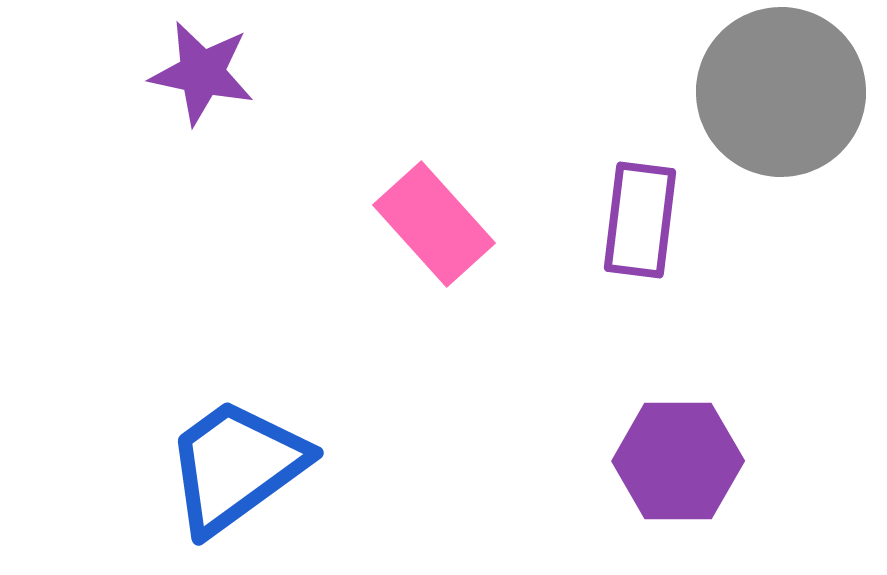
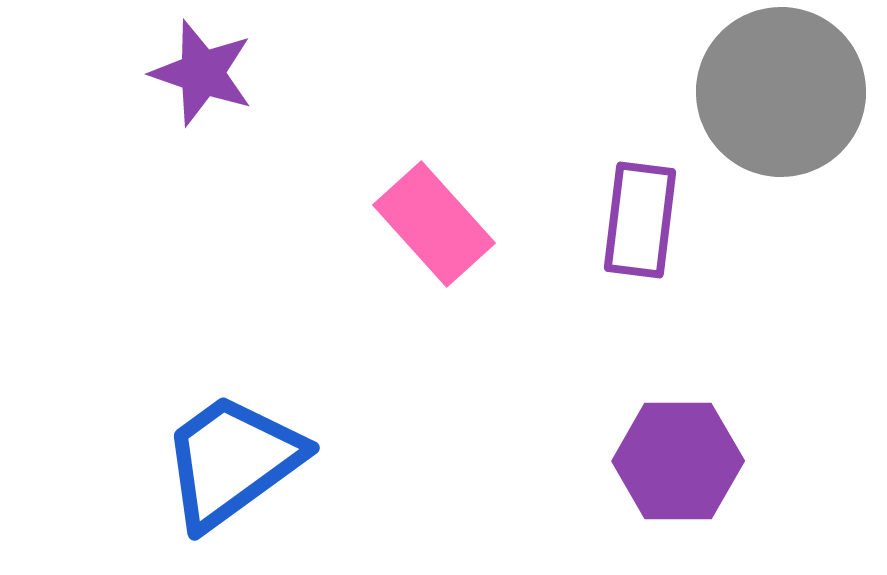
purple star: rotated 7 degrees clockwise
blue trapezoid: moved 4 px left, 5 px up
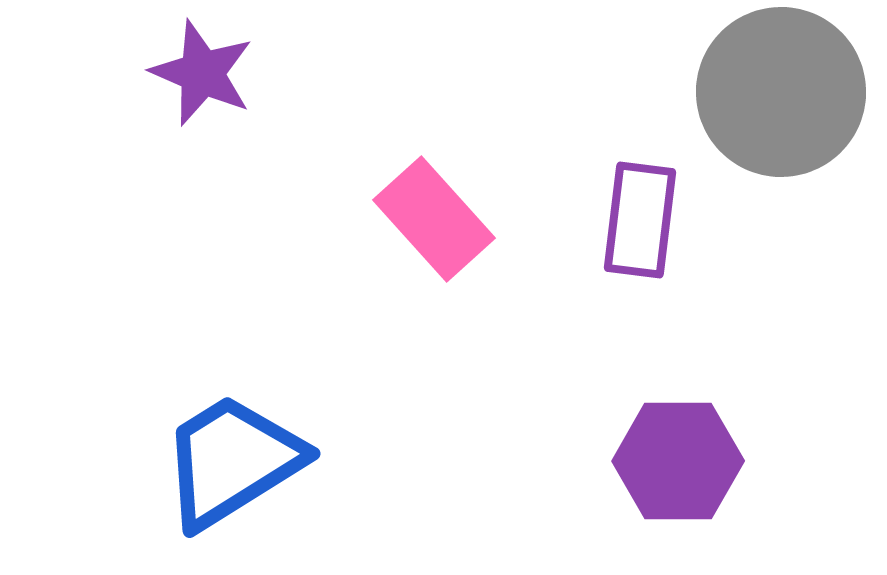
purple star: rotated 4 degrees clockwise
pink rectangle: moved 5 px up
blue trapezoid: rotated 4 degrees clockwise
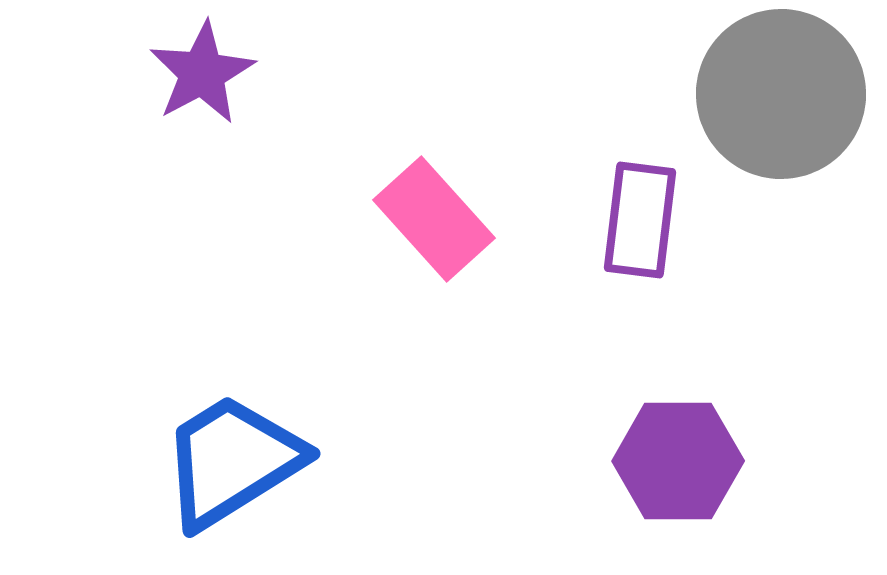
purple star: rotated 21 degrees clockwise
gray circle: moved 2 px down
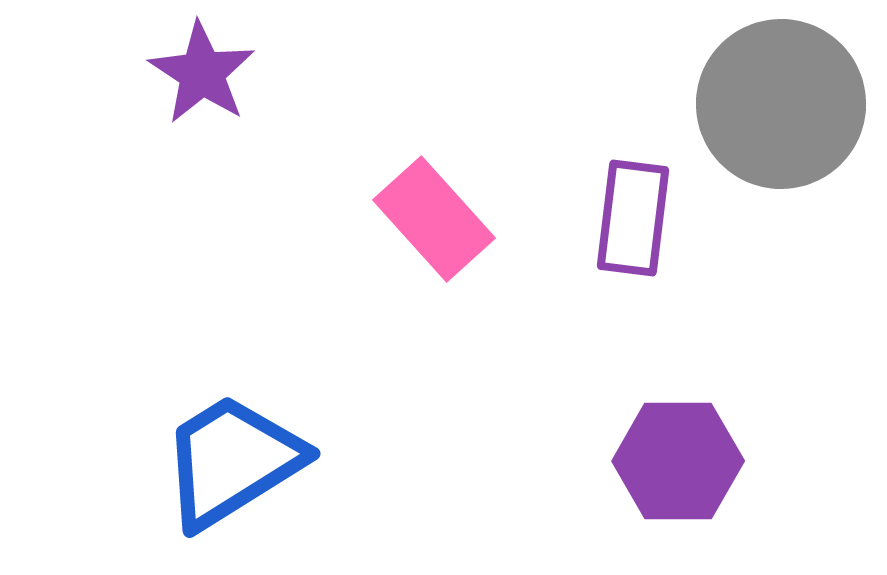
purple star: rotated 11 degrees counterclockwise
gray circle: moved 10 px down
purple rectangle: moved 7 px left, 2 px up
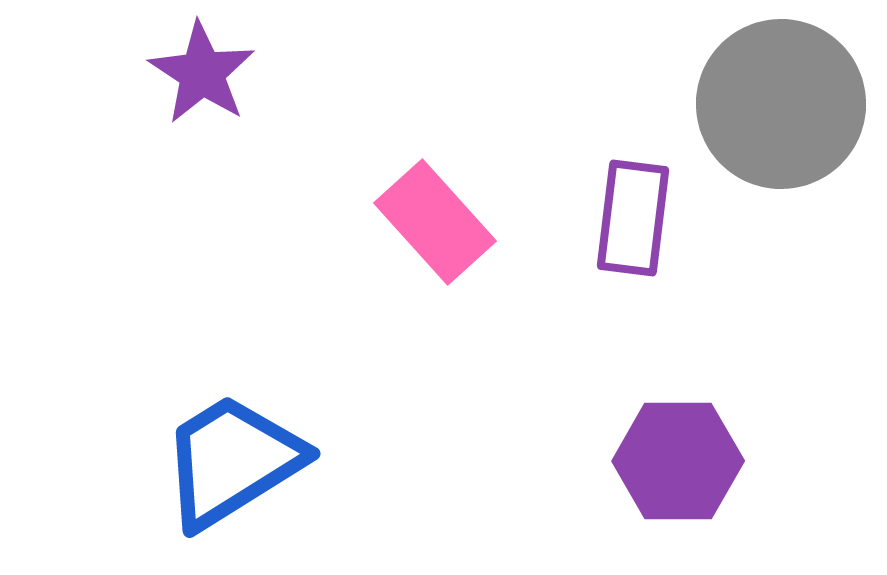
pink rectangle: moved 1 px right, 3 px down
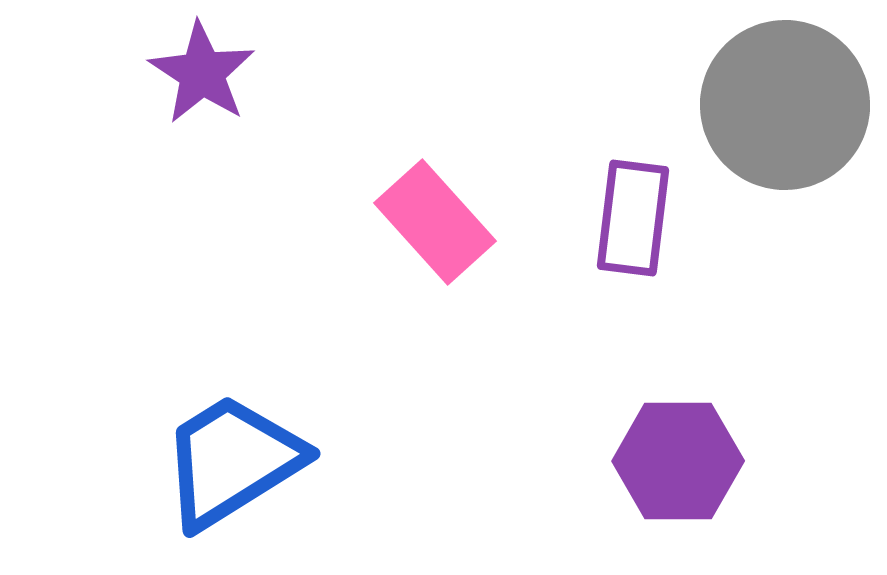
gray circle: moved 4 px right, 1 px down
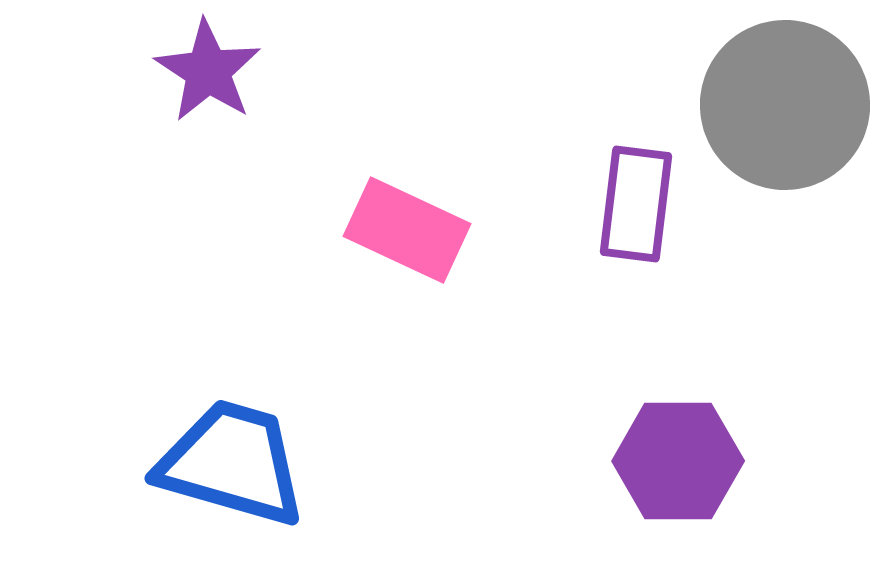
purple star: moved 6 px right, 2 px up
purple rectangle: moved 3 px right, 14 px up
pink rectangle: moved 28 px left, 8 px down; rotated 23 degrees counterclockwise
blue trapezoid: moved 2 px down; rotated 48 degrees clockwise
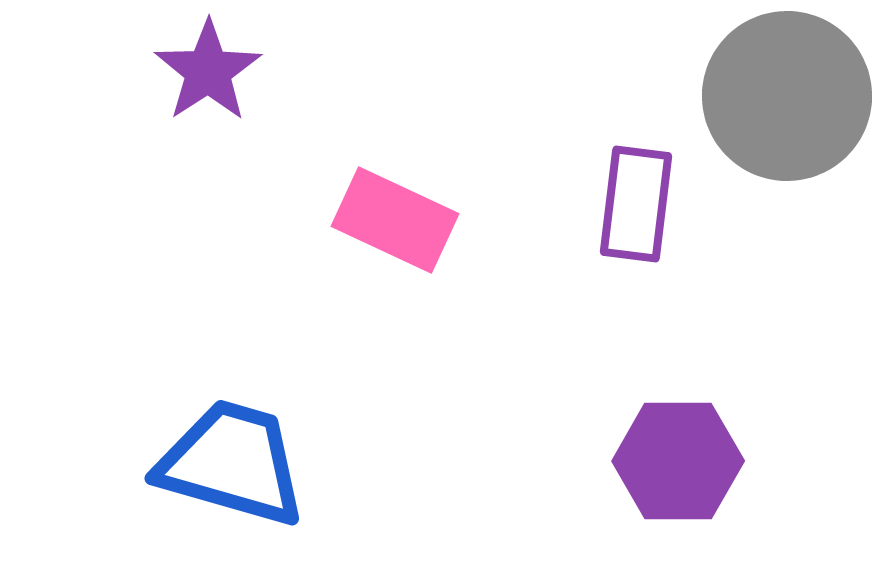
purple star: rotated 6 degrees clockwise
gray circle: moved 2 px right, 9 px up
pink rectangle: moved 12 px left, 10 px up
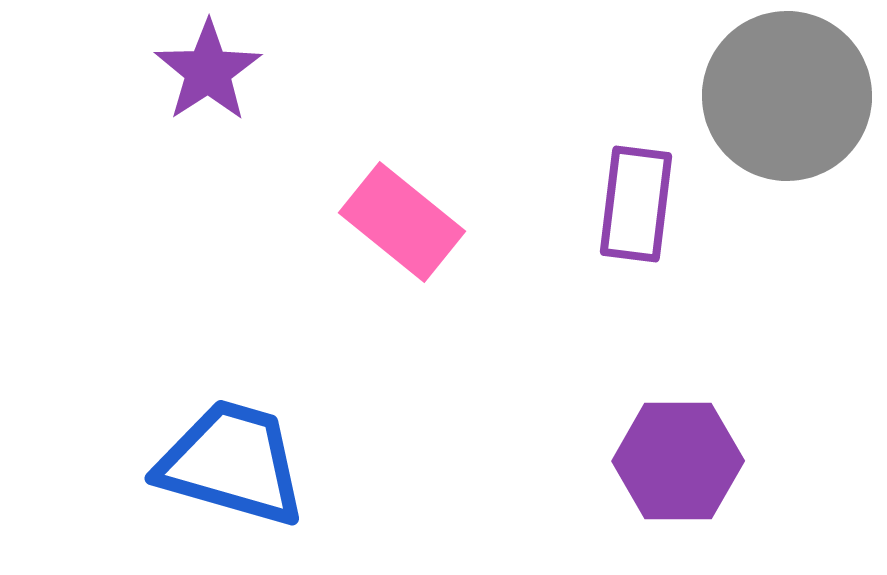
pink rectangle: moved 7 px right, 2 px down; rotated 14 degrees clockwise
